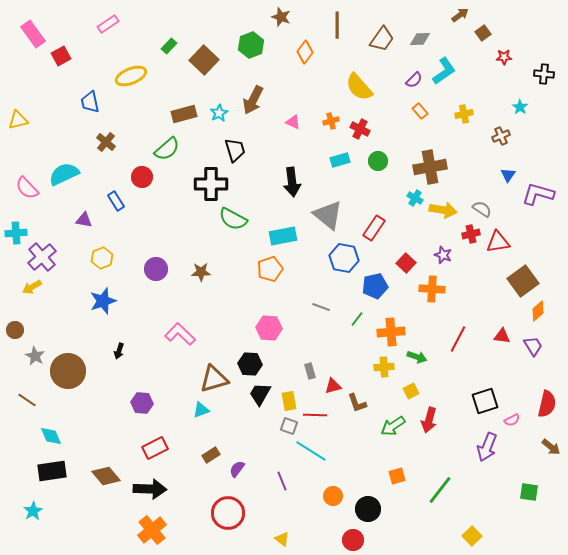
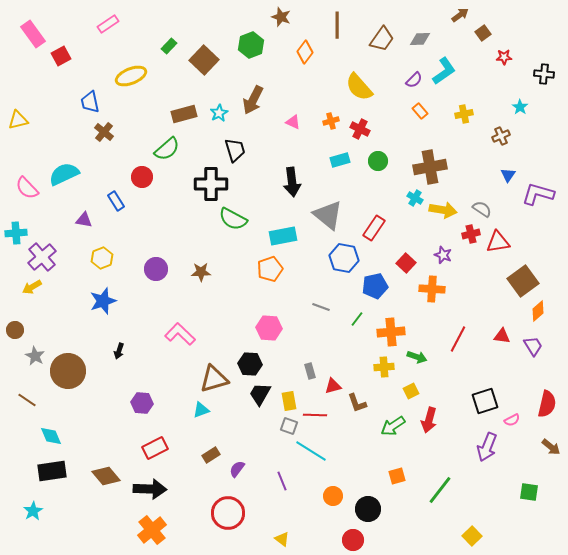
brown cross at (106, 142): moved 2 px left, 10 px up
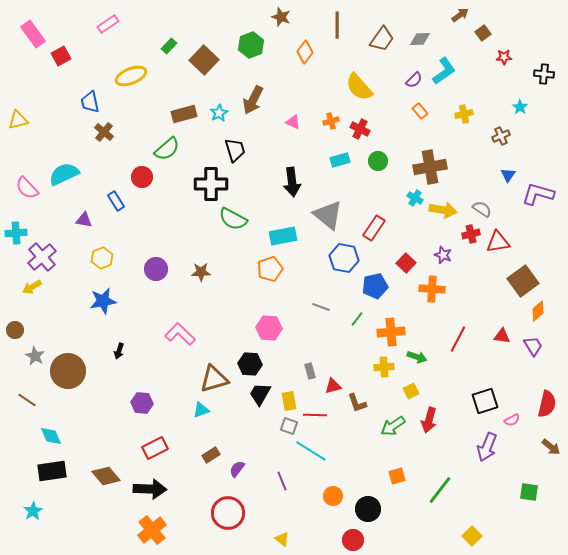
blue star at (103, 301): rotated 8 degrees clockwise
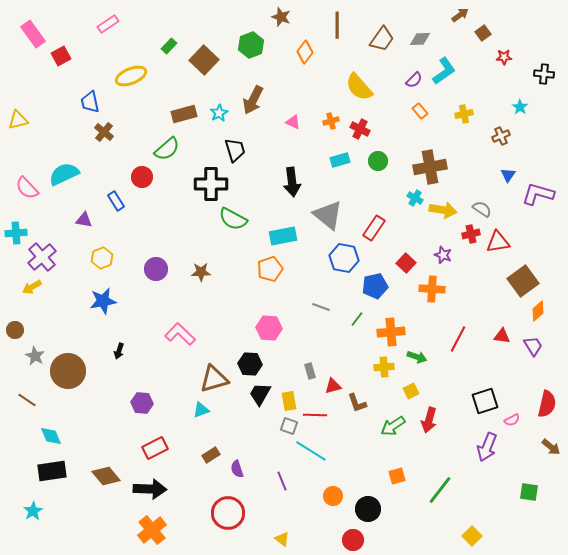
purple semicircle at (237, 469): rotated 54 degrees counterclockwise
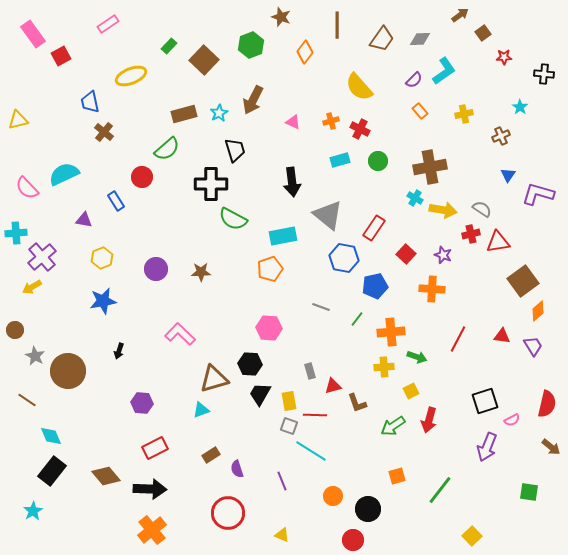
red square at (406, 263): moved 9 px up
black rectangle at (52, 471): rotated 44 degrees counterclockwise
yellow triangle at (282, 539): moved 4 px up; rotated 14 degrees counterclockwise
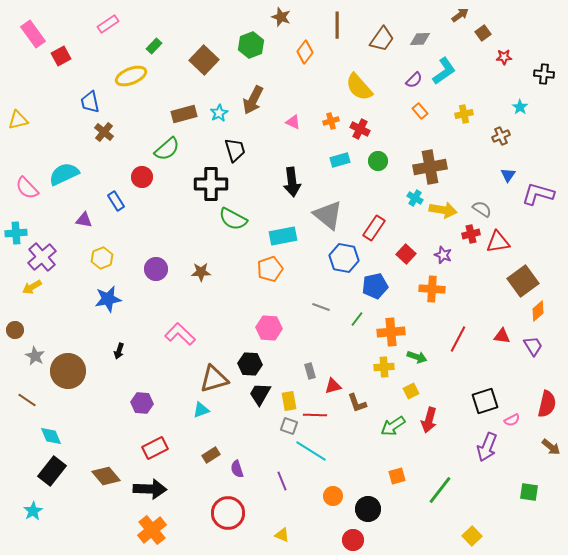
green rectangle at (169, 46): moved 15 px left
blue star at (103, 301): moved 5 px right, 2 px up
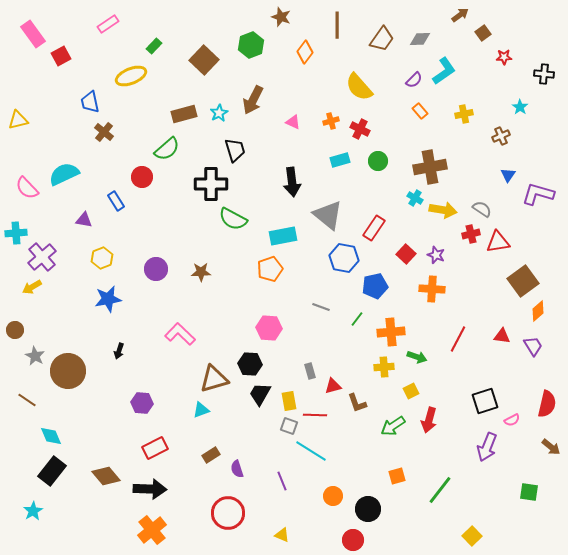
purple star at (443, 255): moved 7 px left
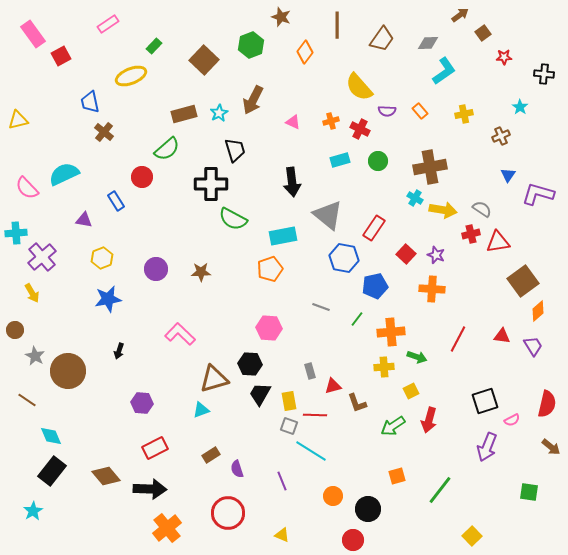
gray diamond at (420, 39): moved 8 px right, 4 px down
purple semicircle at (414, 80): moved 27 px left, 31 px down; rotated 48 degrees clockwise
yellow arrow at (32, 287): moved 6 px down; rotated 90 degrees counterclockwise
orange cross at (152, 530): moved 15 px right, 2 px up
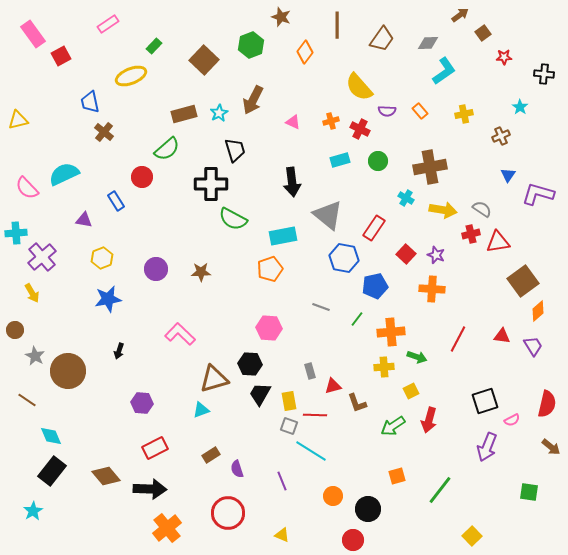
cyan cross at (415, 198): moved 9 px left
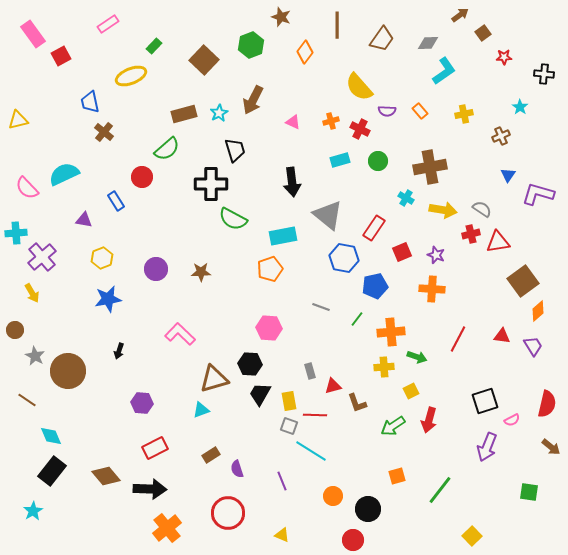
red square at (406, 254): moved 4 px left, 2 px up; rotated 24 degrees clockwise
